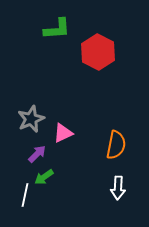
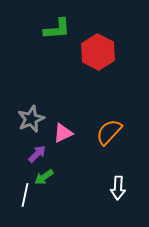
orange semicircle: moved 7 px left, 13 px up; rotated 148 degrees counterclockwise
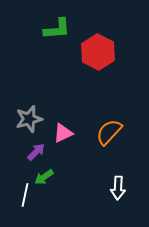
gray star: moved 2 px left; rotated 8 degrees clockwise
purple arrow: moved 1 px left, 2 px up
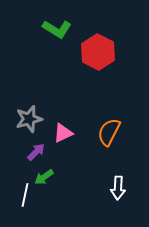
green L-shape: rotated 36 degrees clockwise
orange semicircle: rotated 16 degrees counterclockwise
